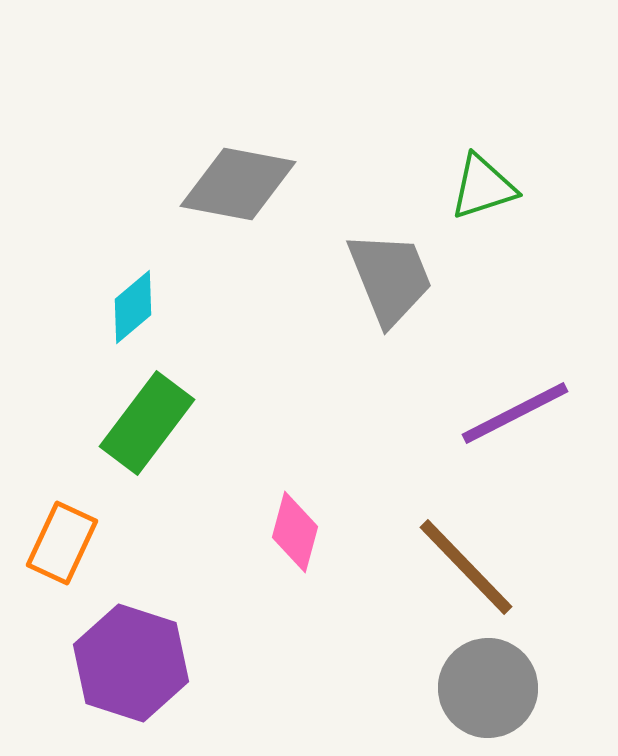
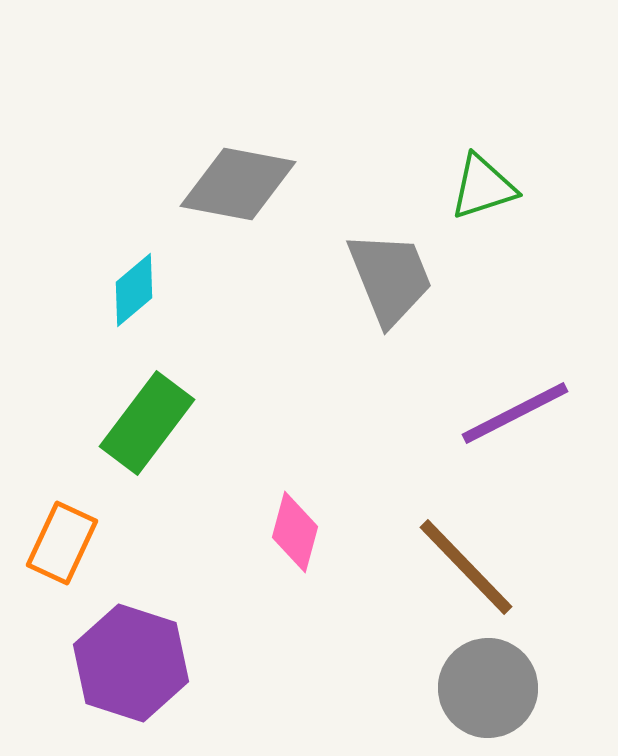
cyan diamond: moved 1 px right, 17 px up
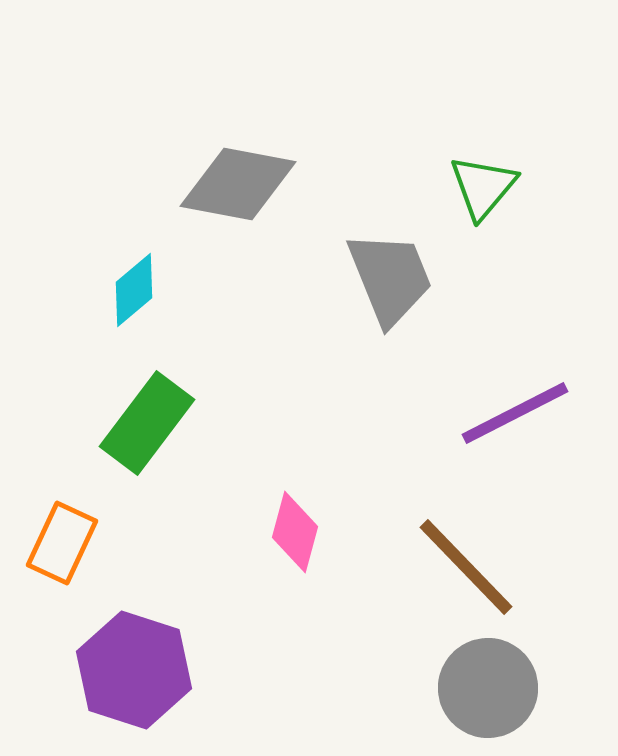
green triangle: rotated 32 degrees counterclockwise
purple hexagon: moved 3 px right, 7 px down
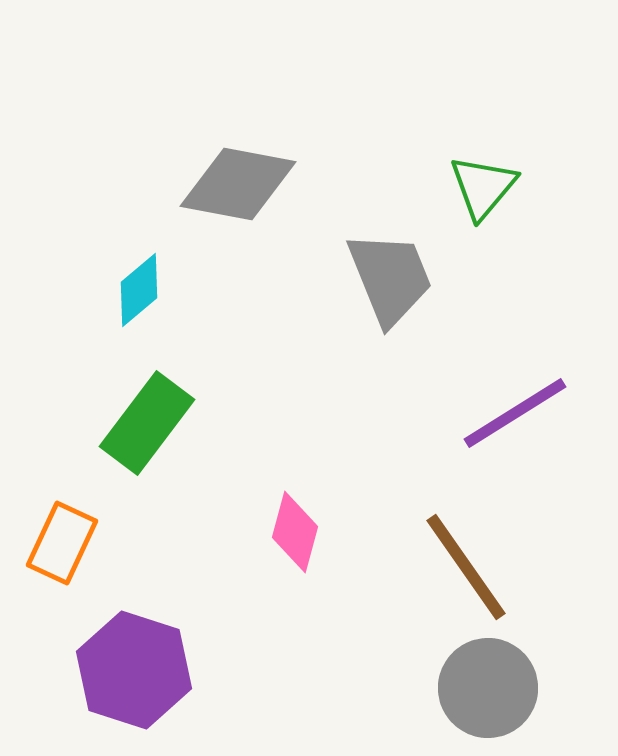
cyan diamond: moved 5 px right
purple line: rotated 5 degrees counterclockwise
brown line: rotated 9 degrees clockwise
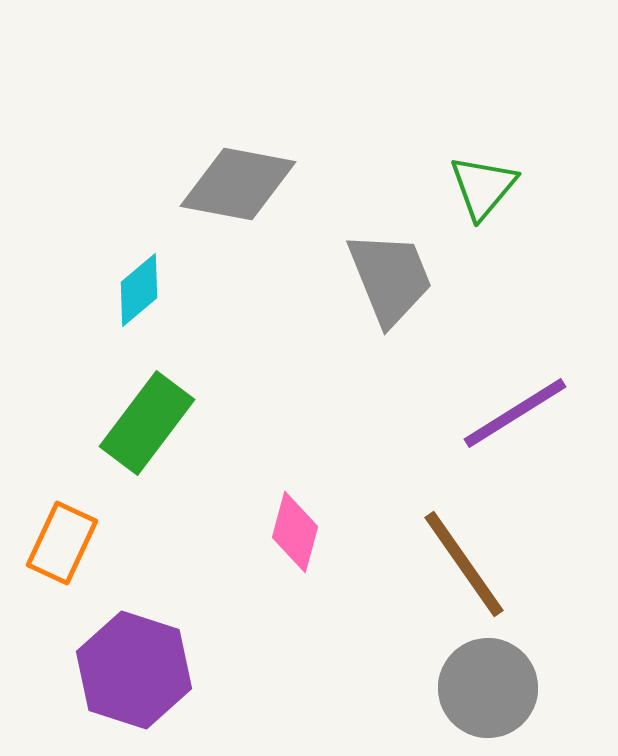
brown line: moved 2 px left, 3 px up
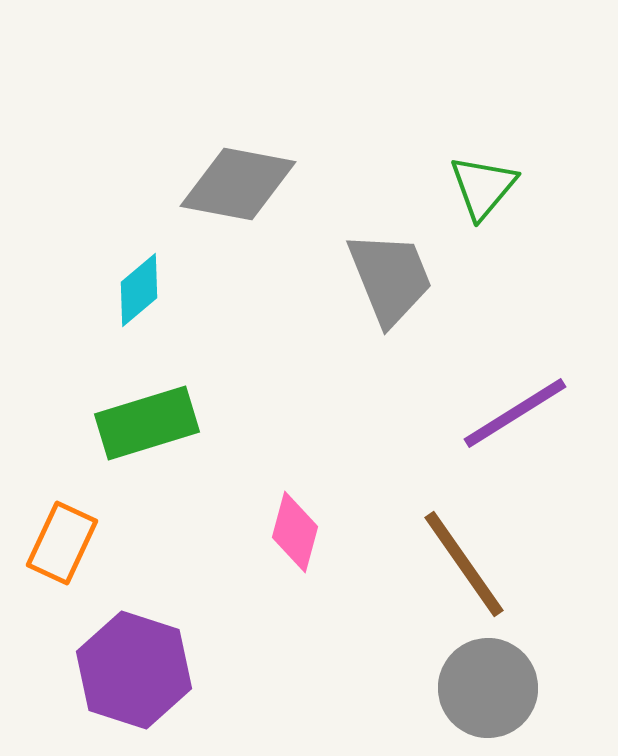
green rectangle: rotated 36 degrees clockwise
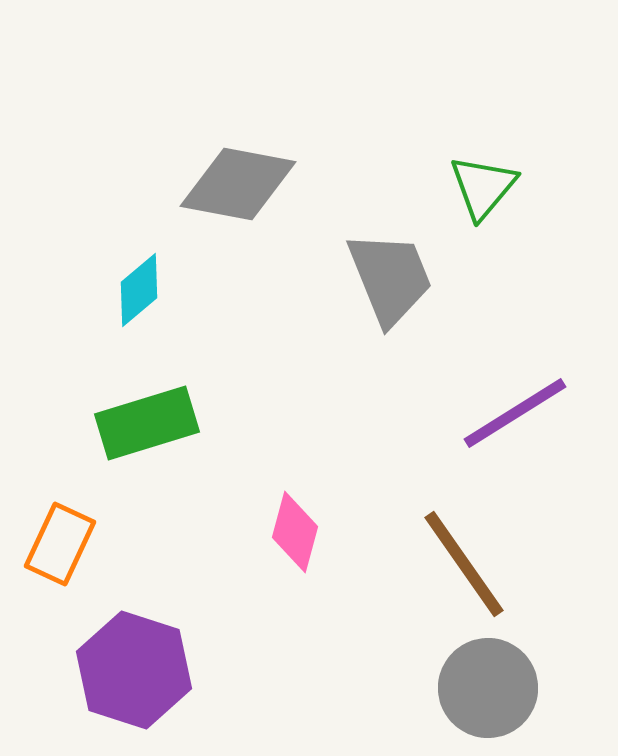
orange rectangle: moved 2 px left, 1 px down
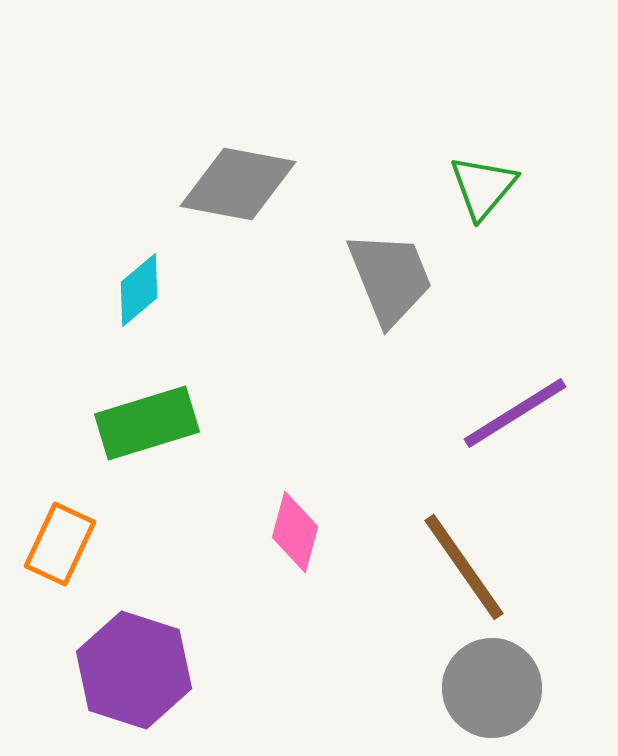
brown line: moved 3 px down
gray circle: moved 4 px right
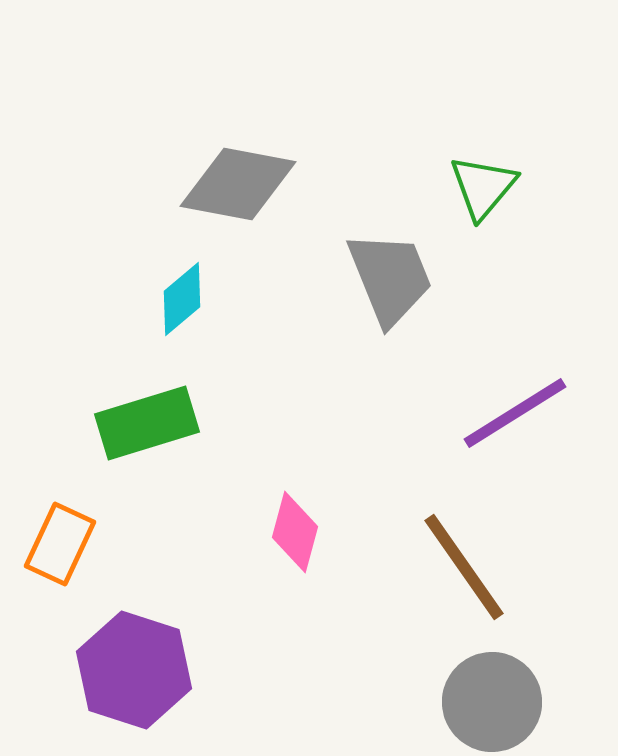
cyan diamond: moved 43 px right, 9 px down
gray circle: moved 14 px down
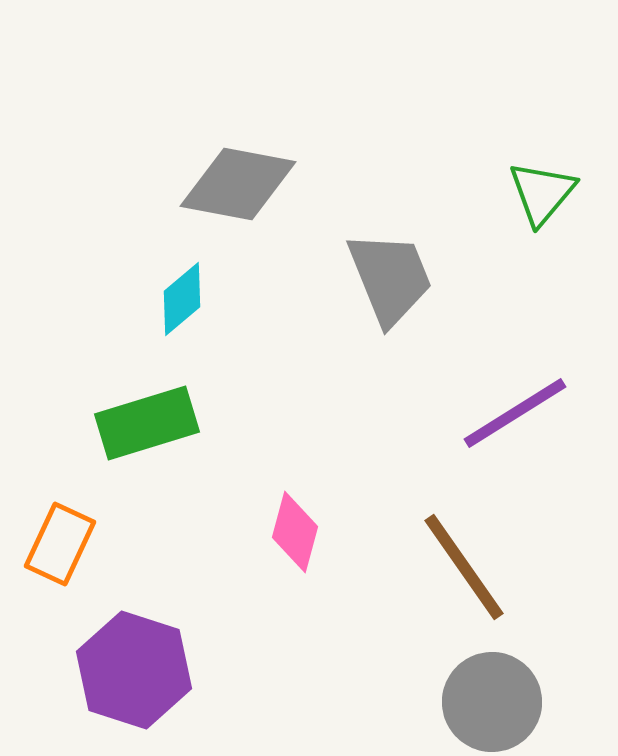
green triangle: moved 59 px right, 6 px down
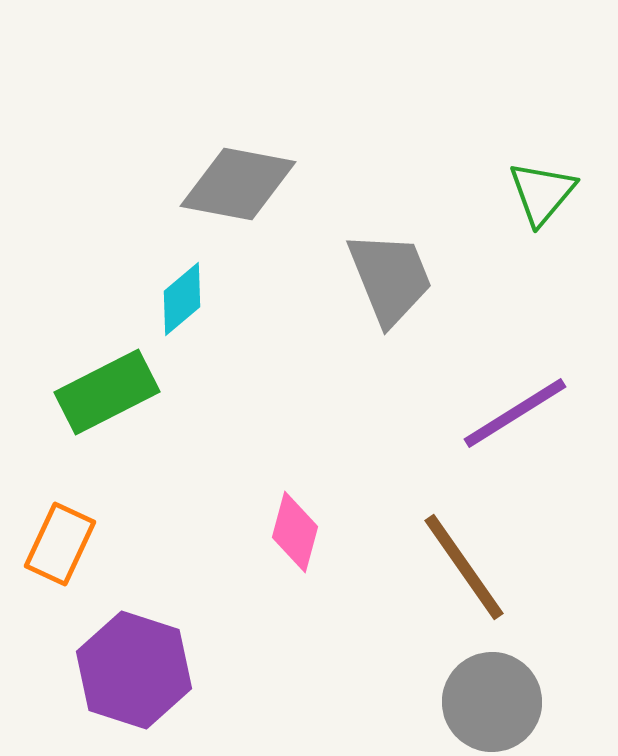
green rectangle: moved 40 px left, 31 px up; rotated 10 degrees counterclockwise
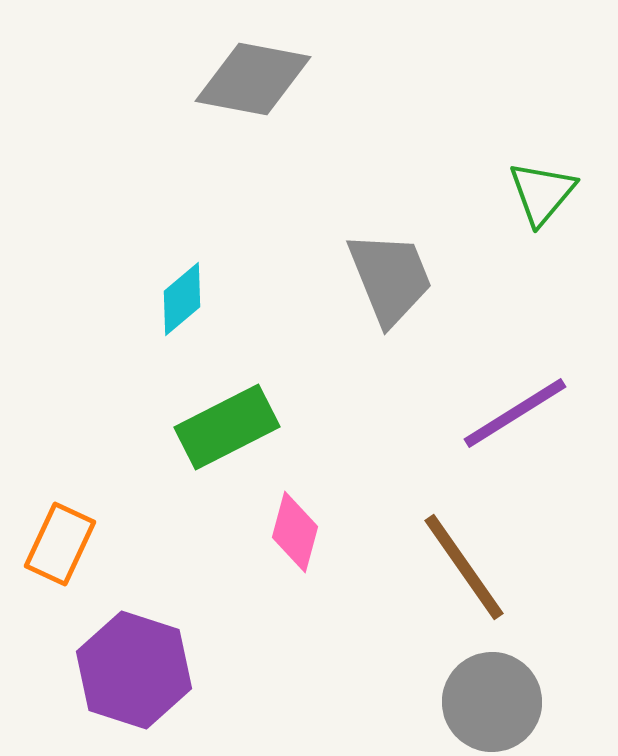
gray diamond: moved 15 px right, 105 px up
green rectangle: moved 120 px right, 35 px down
